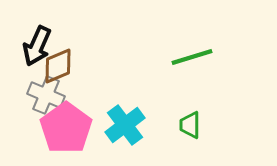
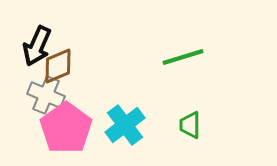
green line: moved 9 px left
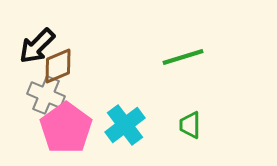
black arrow: rotated 21 degrees clockwise
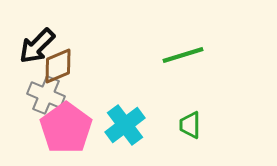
green line: moved 2 px up
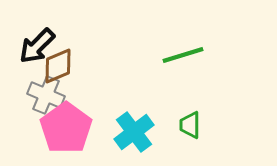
cyan cross: moved 9 px right, 7 px down
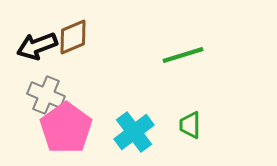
black arrow: rotated 24 degrees clockwise
brown diamond: moved 15 px right, 29 px up
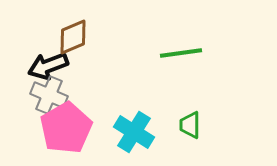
black arrow: moved 11 px right, 20 px down
green line: moved 2 px left, 2 px up; rotated 9 degrees clockwise
gray cross: moved 3 px right
pink pentagon: rotated 6 degrees clockwise
cyan cross: rotated 21 degrees counterclockwise
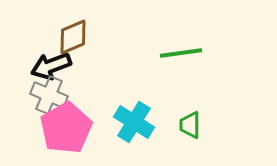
black arrow: moved 3 px right
cyan cross: moved 10 px up
